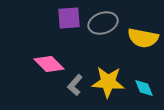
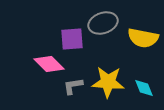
purple square: moved 3 px right, 21 px down
gray L-shape: moved 2 px left, 1 px down; rotated 40 degrees clockwise
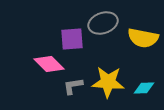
cyan diamond: rotated 70 degrees counterclockwise
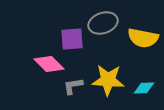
yellow star: moved 2 px up
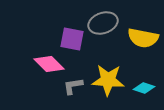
purple square: rotated 15 degrees clockwise
cyan diamond: rotated 20 degrees clockwise
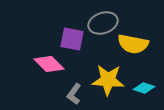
yellow semicircle: moved 10 px left, 6 px down
gray L-shape: moved 1 px right, 8 px down; rotated 45 degrees counterclockwise
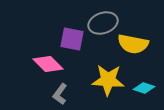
pink diamond: moved 1 px left
gray L-shape: moved 14 px left
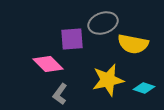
purple square: rotated 15 degrees counterclockwise
yellow star: rotated 16 degrees counterclockwise
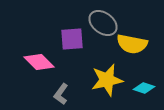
gray ellipse: rotated 56 degrees clockwise
yellow semicircle: moved 1 px left
pink diamond: moved 9 px left, 2 px up
yellow star: moved 1 px left
gray L-shape: moved 1 px right
